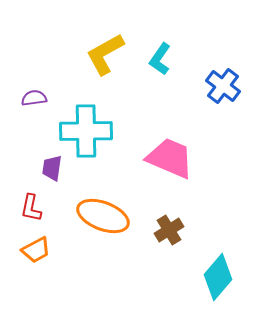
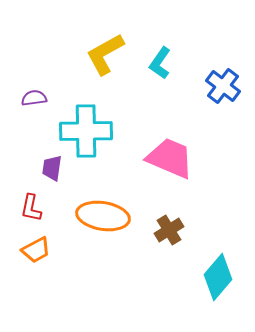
cyan L-shape: moved 4 px down
orange ellipse: rotated 12 degrees counterclockwise
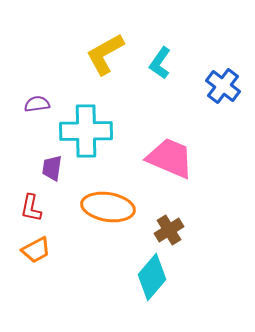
purple semicircle: moved 3 px right, 6 px down
orange ellipse: moved 5 px right, 9 px up
cyan diamond: moved 66 px left
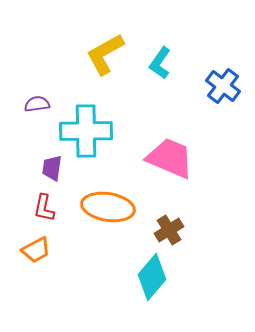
red L-shape: moved 13 px right
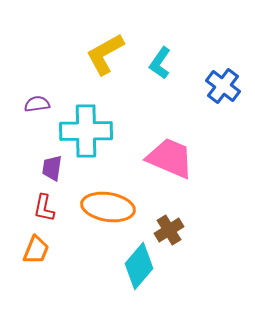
orange trapezoid: rotated 40 degrees counterclockwise
cyan diamond: moved 13 px left, 11 px up
